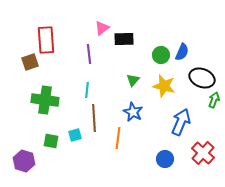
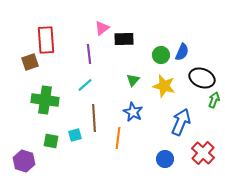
cyan line: moved 2 px left, 5 px up; rotated 42 degrees clockwise
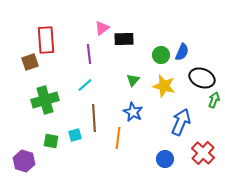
green cross: rotated 24 degrees counterclockwise
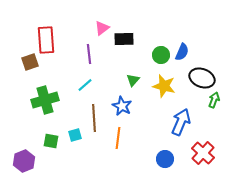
blue star: moved 11 px left, 6 px up
purple hexagon: rotated 20 degrees clockwise
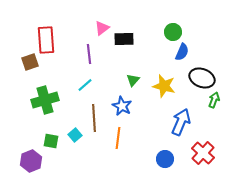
green circle: moved 12 px right, 23 px up
cyan square: rotated 24 degrees counterclockwise
purple hexagon: moved 7 px right
